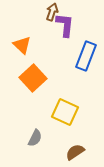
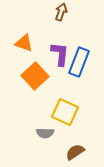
brown arrow: moved 9 px right
purple L-shape: moved 5 px left, 29 px down
orange triangle: moved 2 px right, 2 px up; rotated 24 degrees counterclockwise
blue rectangle: moved 7 px left, 6 px down
orange square: moved 2 px right, 2 px up
gray semicircle: moved 10 px right, 5 px up; rotated 66 degrees clockwise
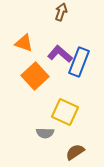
purple L-shape: rotated 55 degrees counterclockwise
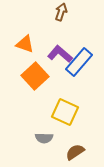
orange triangle: moved 1 px right, 1 px down
blue rectangle: rotated 20 degrees clockwise
gray semicircle: moved 1 px left, 5 px down
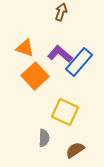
orange triangle: moved 4 px down
gray semicircle: rotated 90 degrees counterclockwise
brown semicircle: moved 2 px up
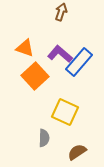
brown semicircle: moved 2 px right, 2 px down
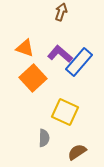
orange square: moved 2 px left, 2 px down
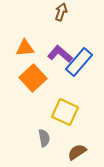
orange triangle: rotated 24 degrees counterclockwise
gray semicircle: rotated 12 degrees counterclockwise
